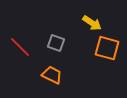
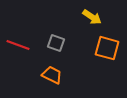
yellow arrow: moved 6 px up
red line: moved 2 px left, 2 px up; rotated 25 degrees counterclockwise
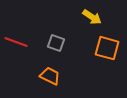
red line: moved 2 px left, 3 px up
orange trapezoid: moved 2 px left, 1 px down
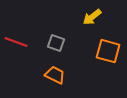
yellow arrow: rotated 108 degrees clockwise
orange square: moved 1 px right, 3 px down
orange trapezoid: moved 5 px right, 1 px up
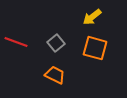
gray square: rotated 30 degrees clockwise
orange square: moved 13 px left, 3 px up
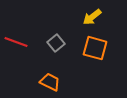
orange trapezoid: moved 5 px left, 7 px down
